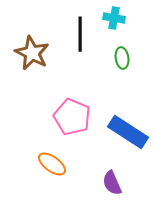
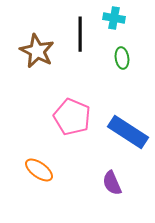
brown star: moved 5 px right, 2 px up
orange ellipse: moved 13 px left, 6 px down
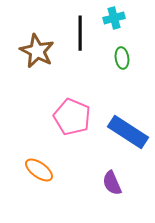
cyan cross: rotated 25 degrees counterclockwise
black line: moved 1 px up
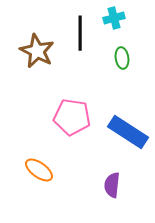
pink pentagon: rotated 15 degrees counterclockwise
purple semicircle: moved 2 px down; rotated 30 degrees clockwise
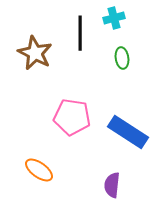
brown star: moved 2 px left, 2 px down
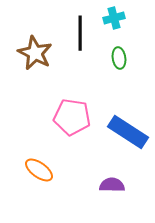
green ellipse: moved 3 px left
purple semicircle: rotated 85 degrees clockwise
